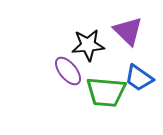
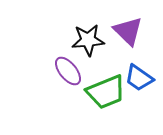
black star: moved 5 px up
green trapezoid: rotated 27 degrees counterclockwise
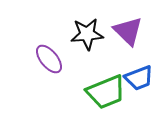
black star: moved 1 px left, 6 px up
purple ellipse: moved 19 px left, 12 px up
blue trapezoid: rotated 56 degrees counterclockwise
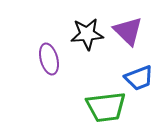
purple ellipse: rotated 24 degrees clockwise
green trapezoid: moved 15 px down; rotated 15 degrees clockwise
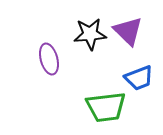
black star: moved 3 px right
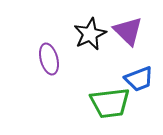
black star: rotated 20 degrees counterclockwise
blue trapezoid: moved 1 px down
green trapezoid: moved 4 px right, 4 px up
